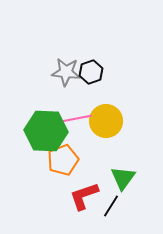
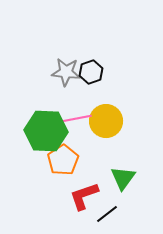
orange pentagon: rotated 12 degrees counterclockwise
black line: moved 4 px left, 8 px down; rotated 20 degrees clockwise
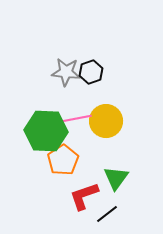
green triangle: moved 7 px left
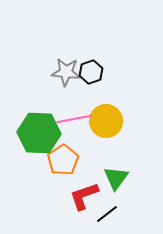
green hexagon: moved 7 px left, 2 px down
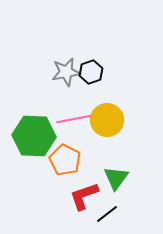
gray star: rotated 16 degrees counterclockwise
yellow circle: moved 1 px right, 1 px up
green hexagon: moved 5 px left, 3 px down
orange pentagon: moved 2 px right; rotated 12 degrees counterclockwise
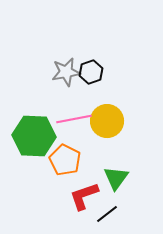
yellow circle: moved 1 px down
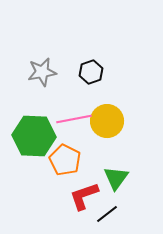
gray star: moved 24 px left
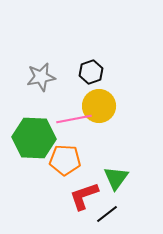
gray star: moved 1 px left, 5 px down
yellow circle: moved 8 px left, 15 px up
green hexagon: moved 2 px down
orange pentagon: rotated 24 degrees counterclockwise
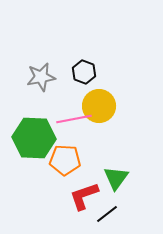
black hexagon: moved 7 px left; rotated 20 degrees counterclockwise
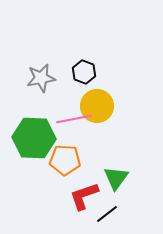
gray star: moved 1 px down
yellow circle: moved 2 px left
